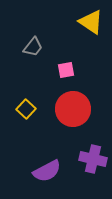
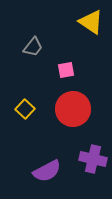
yellow square: moved 1 px left
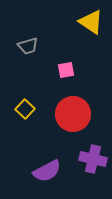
gray trapezoid: moved 5 px left, 1 px up; rotated 35 degrees clockwise
red circle: moved 5 px down
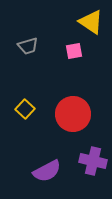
pink square: moved 8 px right, 19 px up
purple cross: moved 2 px down
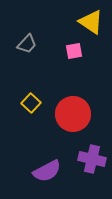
gray trapezoid: moved 1 px left, 2 px up; rotated 30 degrees counterclockwise
yellow square: moved 6 px right, 6 px up
purple cross: moved 1 px left, 2 px up
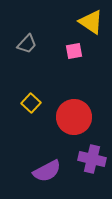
red circle: moved 1 px right, 3 px down
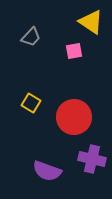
gray trapezoid: moved 4 px right, 7 px up
yellow square: rotated 12 degrees counterclockwise
purple semicircle: rotated 48 degrees clockwise
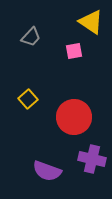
yellow square: moved 3 px left, 4 px up; rotated 18 degrees clockwise
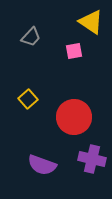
purple semicircle: moved 5 px left, 6 px up
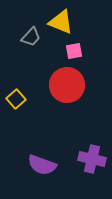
yellow triangle: moved 30 px left; rotated 12 degrees counterclockwise
yellow square: moved 12 px left
red circle: moved 7 px left, 32 px up
